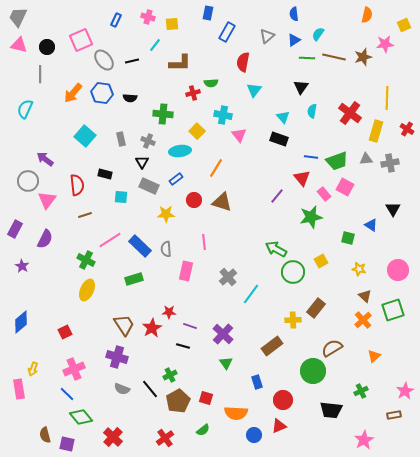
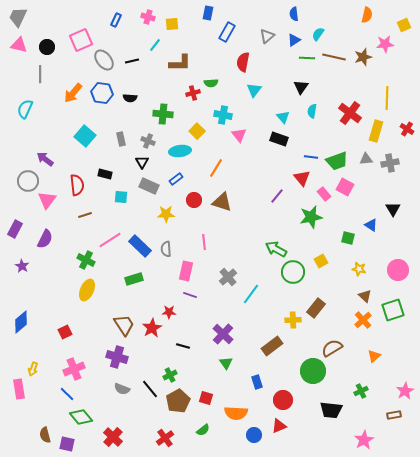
purple line at (190, 326): moved 31 px up
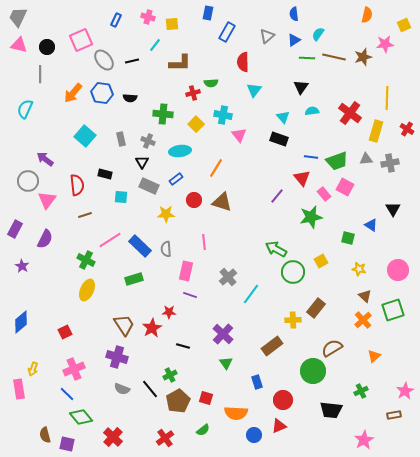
red semicircle at (243, 62): rotated 12 degrees counterclockwise
cyan semicircle at (312, 111): rotated 72 degrees clockwise
yellow square at (197, 131): moved 1 px left, 7 px up
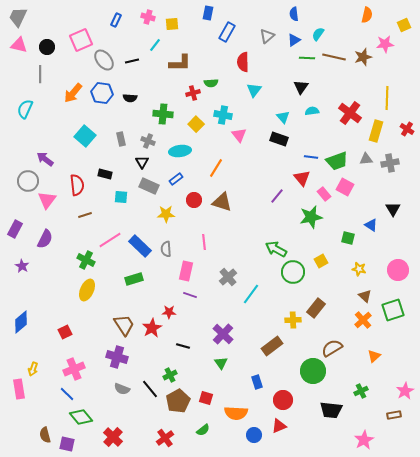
green triangle at (226, 363): moved 5 px left
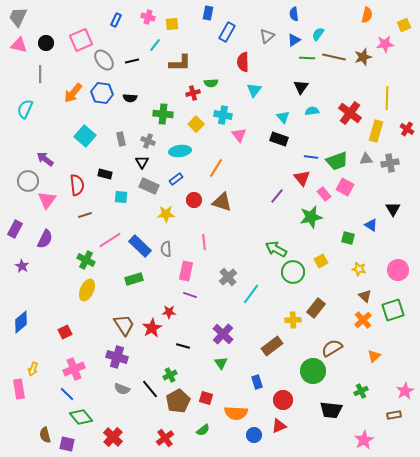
black circle at (47, 47): moved 1 px left, 4 px up
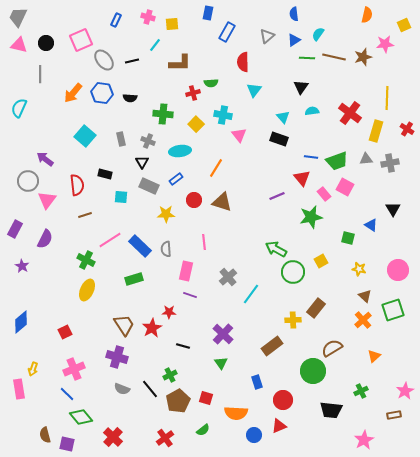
cyan semicircle at (25, 109): moved 6 px left, 1 px up
purple line at (277, 196): rotated 28 degrees clockwise
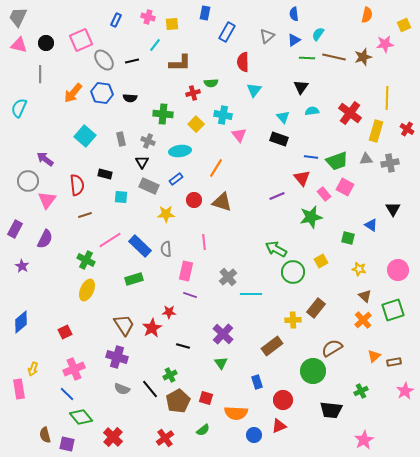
blue rectangle at (208, 13): moved 3 px left
cyan line at (251, 294): rotated 55 degrees clockwise
brown rectangle at (394, 415): moved 53 px up
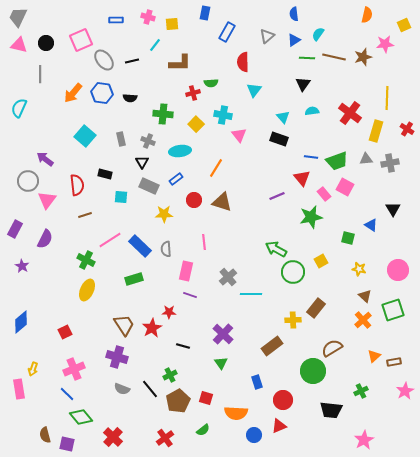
blue rectangle at (116, 20): rotated 64 degrees clockwise
black triangle at (301, 87): moved 2 px right, 3 px up
yellow star at (166, 214): moved 2 px left
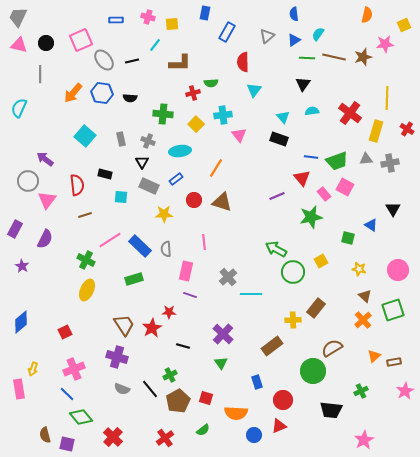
cyan cross at (223, 115): rotated 18 degrees counterclockwise
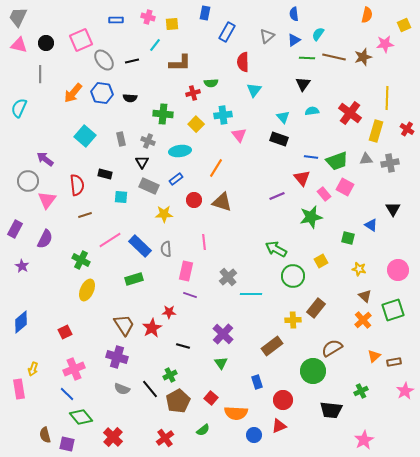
green cross at (86, 260): moved 5 px left
green circle at (293, 272): moved 4 px down
red square at (206, 398): moved 5 px right; rotated 24 degrees clockwise
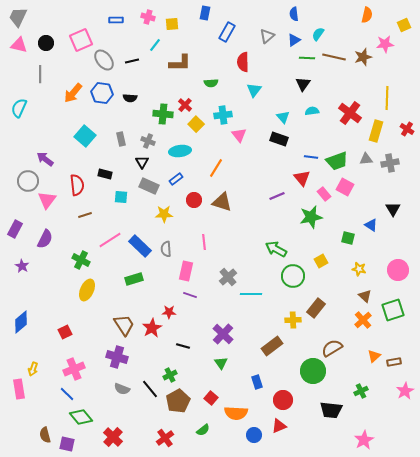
red cross at (193, 93): moved 8 px left, 12 px down; rotated 32 degrees counterclockwise
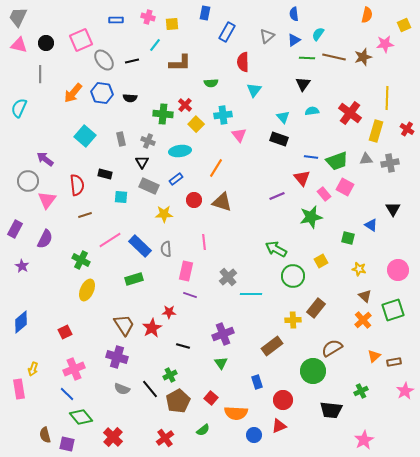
purple cross at (223, 334): rotated 25 degrees clockwise
